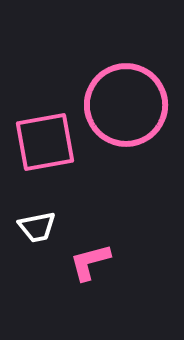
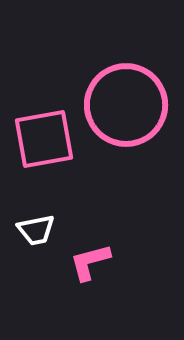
pink square: moved 1 px left, 3 px up
white trapezoid: moved 1 px left, 3 px down
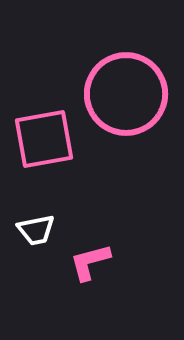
pink circle: moved 11 px up
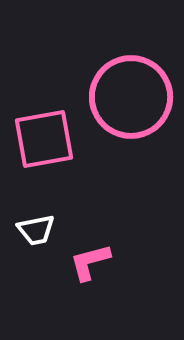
pink circle: moved 5 px right, 3 px down
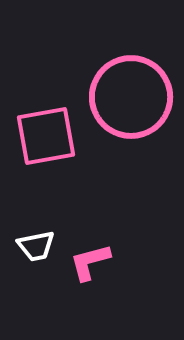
pink square: moved 2 px right, 3 px up
white trapezoid: moved 16 px down
